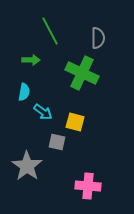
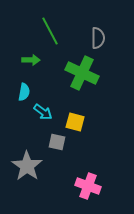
pink cross: rotated 15 degrees clockwise
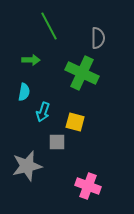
green line: moved 1 px left, 5 px up
cyan arrow: rotated 72 degrees clockwise
gray square: rotated 12 degrees counterclockwise
gray star: rotated 24 degrees clockwise
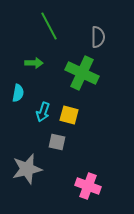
gray semicircle: moved 1 px up
green arrow: moved 3 px right, 3 px down
cyan semicircle: moved 6 px left, 1 px down
yellow square: moved 6 px left, 7 px up
gray square: rotated 12 degrees clockwise
gray star: moved 3 px down
